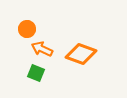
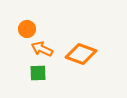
green square: moved 2 px right; rotated 24 degrees counterclockwise
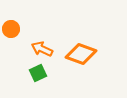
orange circle: moved 16 px left
green square: rotated 24 degrees counterclockwise
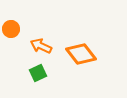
orange arrow: moved 1 px left, 3 px up
orange diamond: rotated 32 degrees clockwise
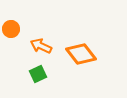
green square: moved 1 px down
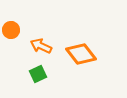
orange circle: moved 1 px down
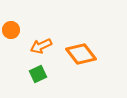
orange arrow: rotated 50 degrees counterclockwise
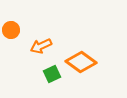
orange diamond: moved 8 px down; rotated 16 degrees counterclockwise
green square: moved 14 px right
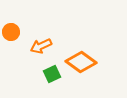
orange circle: moved 2 px down
